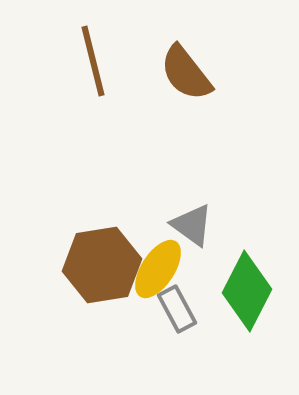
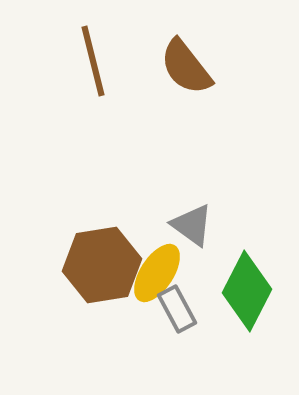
brown semicircle: moved 6 px up
yellow ellipse: moved 1 px left, 4 px down
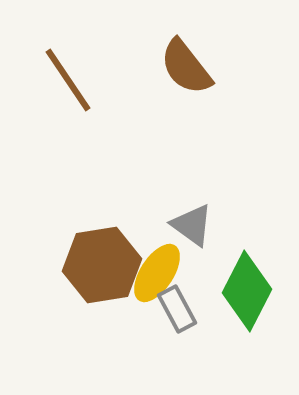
brown line: moved 25 px left, 19 px down; rotated 20 degrees counterclockwise
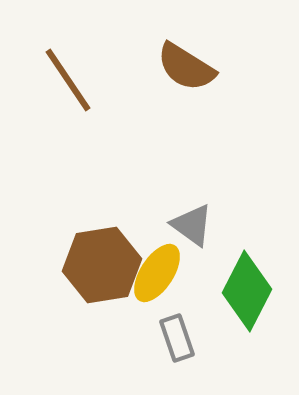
brown semicircle: rotated 20 degrees counterclockwise
gray rectangle: moved 29 px down; rotated 9 degrees clockwise
